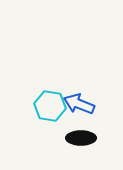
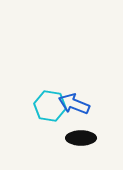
blue arrow: moved 5 px left
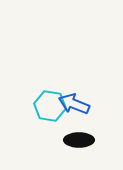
black ellipse: moved 2 px left, 2 px down
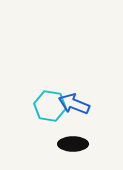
black ellipse: moved 6 px left, 4 px down
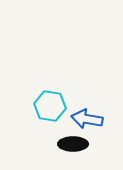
blue arrow: moved 13 px right, 15 px down; rotated 12 degrees counterclockwise
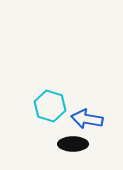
cyan hexagon: rotated 8 degrees clockwise
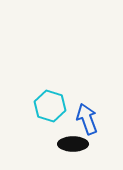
blue arrow: rotated 60 degrees clockwise
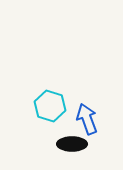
black ellipse: moved 1 px left
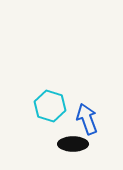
black ellipse: moved 1 px right
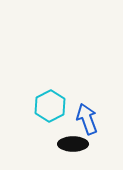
cyan hexagon: rotated 16 degrees clockwise
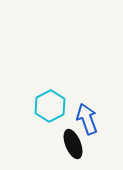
black ellipse: rotated 68 degrees clockwise
